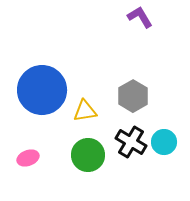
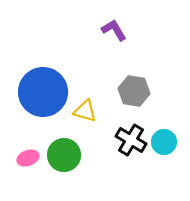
purple L-shape: moved 26 px left, 13 px down
blue circle: moved 1 px right, 2 px down
gray hexagon: moved 1 px right, 5 px up; rotated 20 degrees counterclockwise
yellow triangle: rotated 25 degrees clockwise
black cross: moved 2 px up
green circle: moved 24 px left
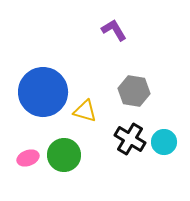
black cross: moved 1 px left, 1 px up
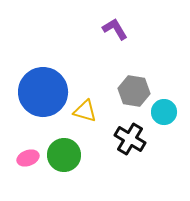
purple L-shape: moved 1 px right, 1 px up
cyan circle: moved 30 px up
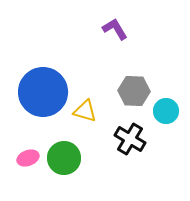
gray hexagon: rotated 8 degrees counterclockwise
cyan circle: moved 2 px right, 1 px up
green circle: moved 3 px down
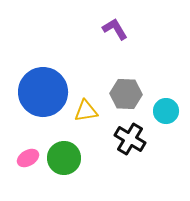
gray hexagon: moved 8 px left, 3 px down
yellow triangle: moved 1 px right; rotated 25 degrees counterclockwise
pink ellipse: rotated 10 degrees counterclockwise
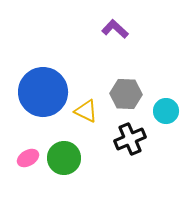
purple L-shape: rotated 16 degrees counterclockwise
yellow triangle: rotated 35 degrees clockwise
black cross: rotated 36 degrees clockwise
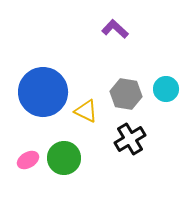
gray hexagon: rotated 8 degrees clockwise
cyan circle: moved 22 px up
black cross: rotated 8 degrees counterclockwise
pink ellipse: moved 2 px down
